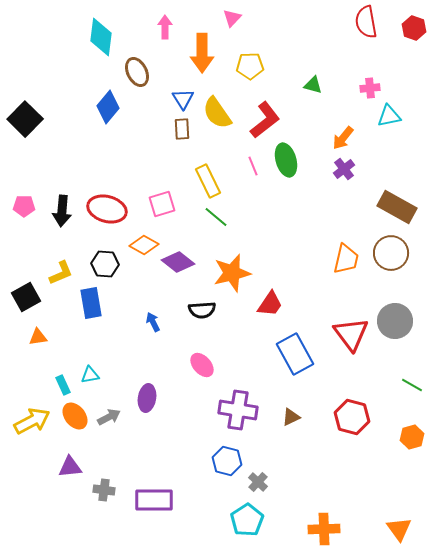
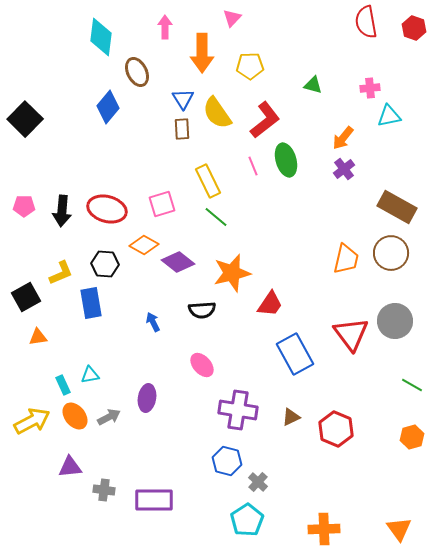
red hexagon at (352, 417): moved 16 px left, 12 px down; rotated 8 degrees clockwise
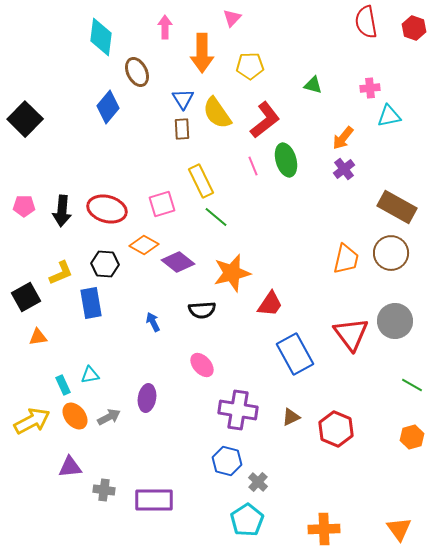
yellow rectangle at (208, 181): moved 7 px left
